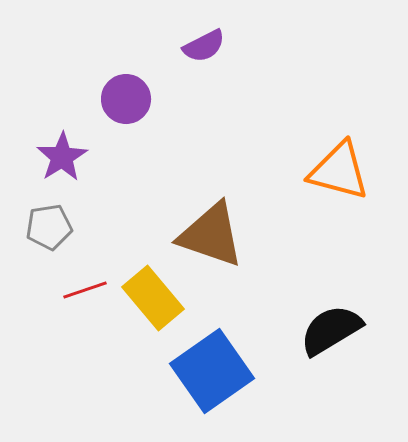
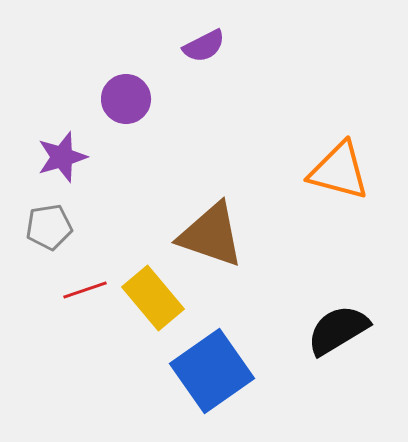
purple star: rotated 15 degrees clockwise
black semicircle: moved 7 px right
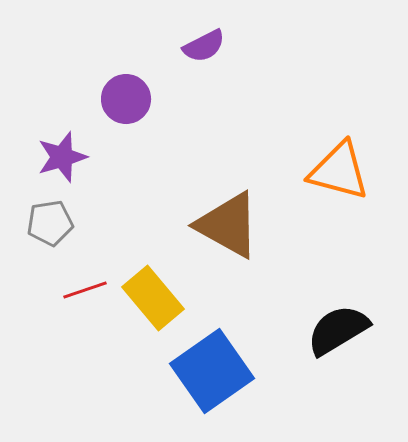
gray pentagon: moved 1 px right, 4 px up
brown triangle: moved 17 px right, 10 px up; rotated 10 degrees clockwise
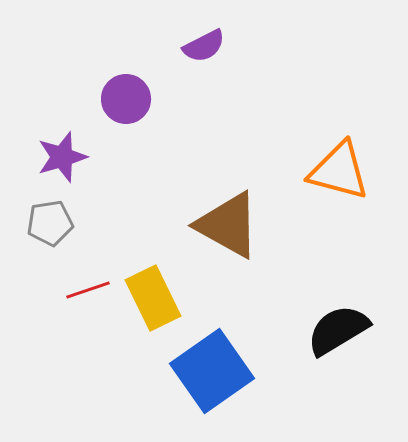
red line: moved 3 px right
yellow rectangle: rotated 14 degrees clockwise
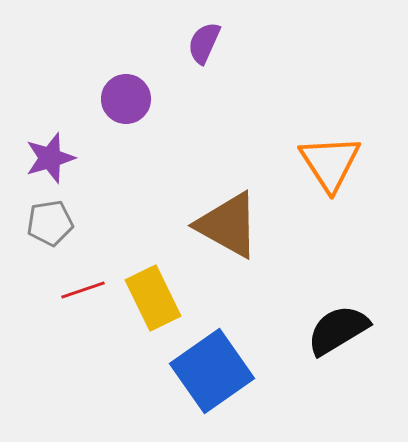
purple semicircle: moved 3 px up; rotated 141 degrees clockwise
purple star: moved 12 px left, 1 px down
orange triangle: moved 9 px left, 8 px up; rotated 42 degrees clockwise
red line: moved 5 px left
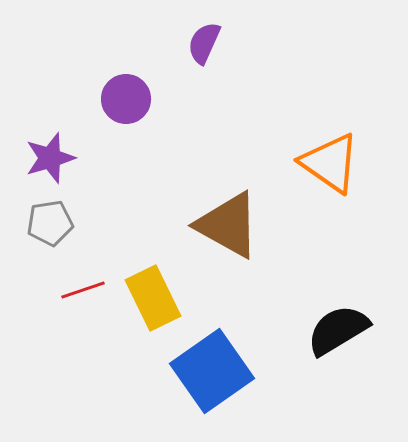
orange triangle: rotated 22 degrees counterclockwise
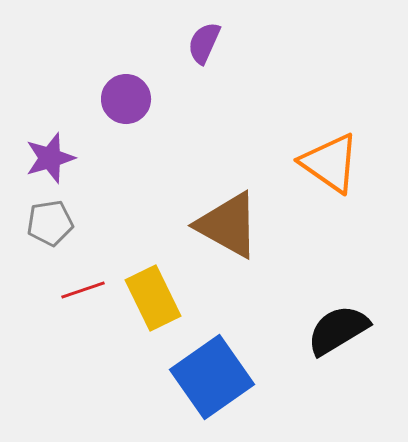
blue square: moved 6 px down
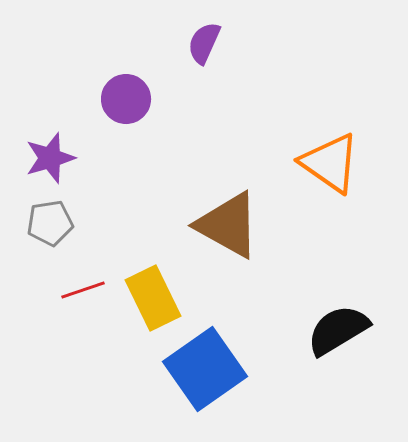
blue square: moved 7 px left, 8 px up
